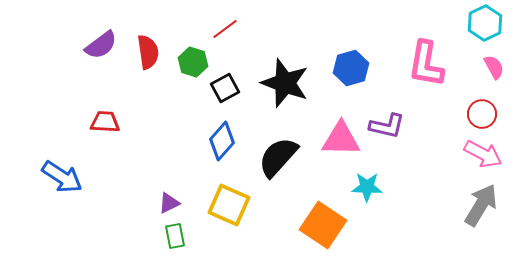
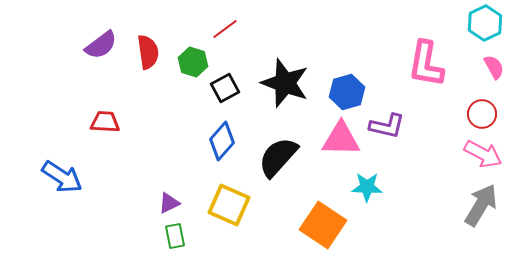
blue hexagon: moved 4 px left, 24 px down
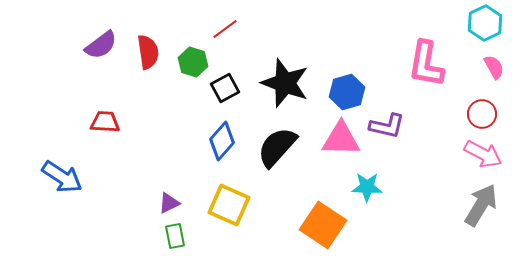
black semicircle: moved 1 px left, 10 px up
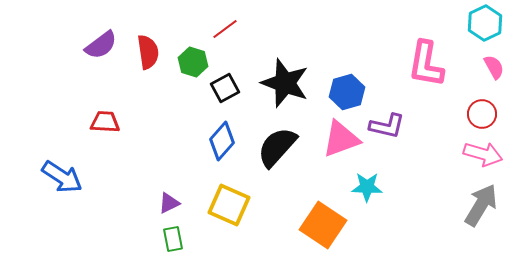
pink triangle: rotated 21 degrees counterclockwise
pink arrow: rotated 12 degrees counterclockwise
green rectangle: moved 2 px left, 3 px down
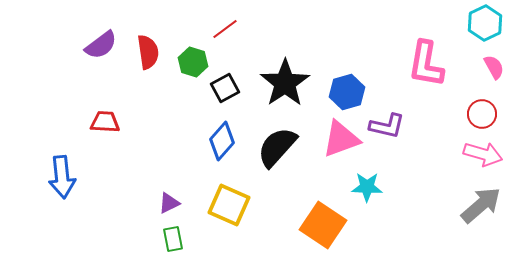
black star: rotated 18 degrees clockwise
blue arrow: rotated 51 degrees clockwise
gray arrow: rotated 18 degrees clockwise
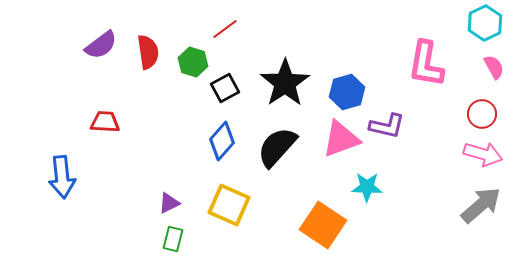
green rectangle: rotated 25 degrees clockwise
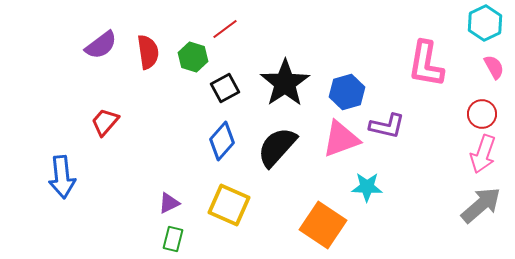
green hexagon: moved 5 px up
red trapezoid: rotated 52 degrees counterclockwise
pink arrow: rotated 93 degrees clockwise
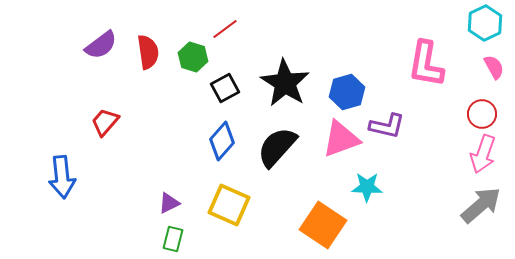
black star: rotated 6 degrees counterclockwise
